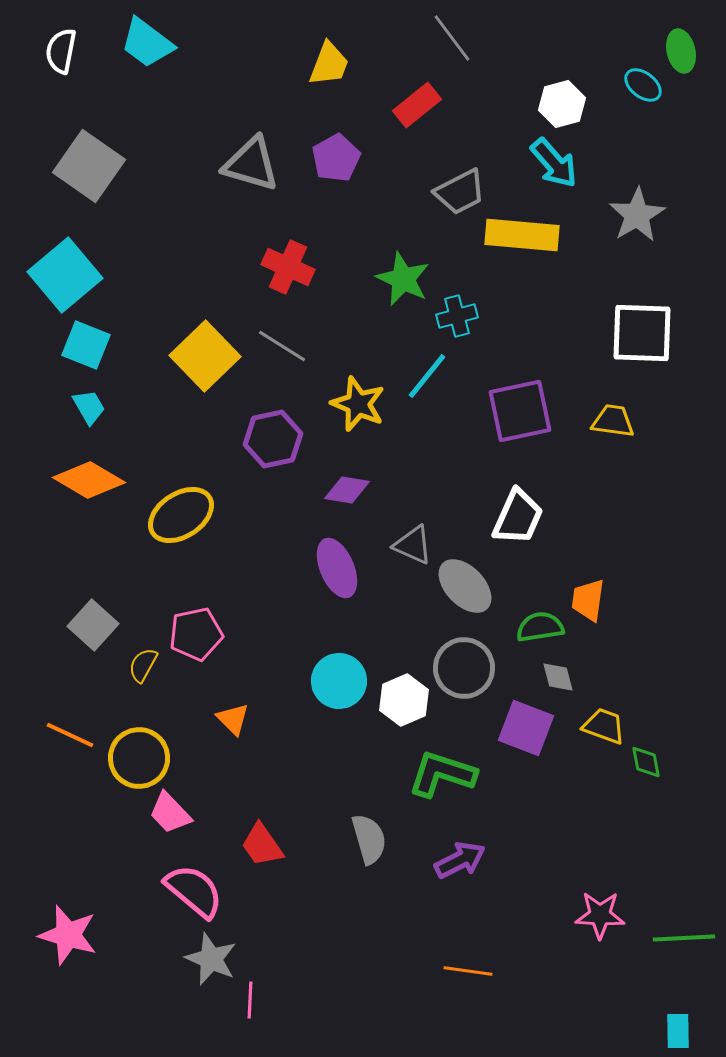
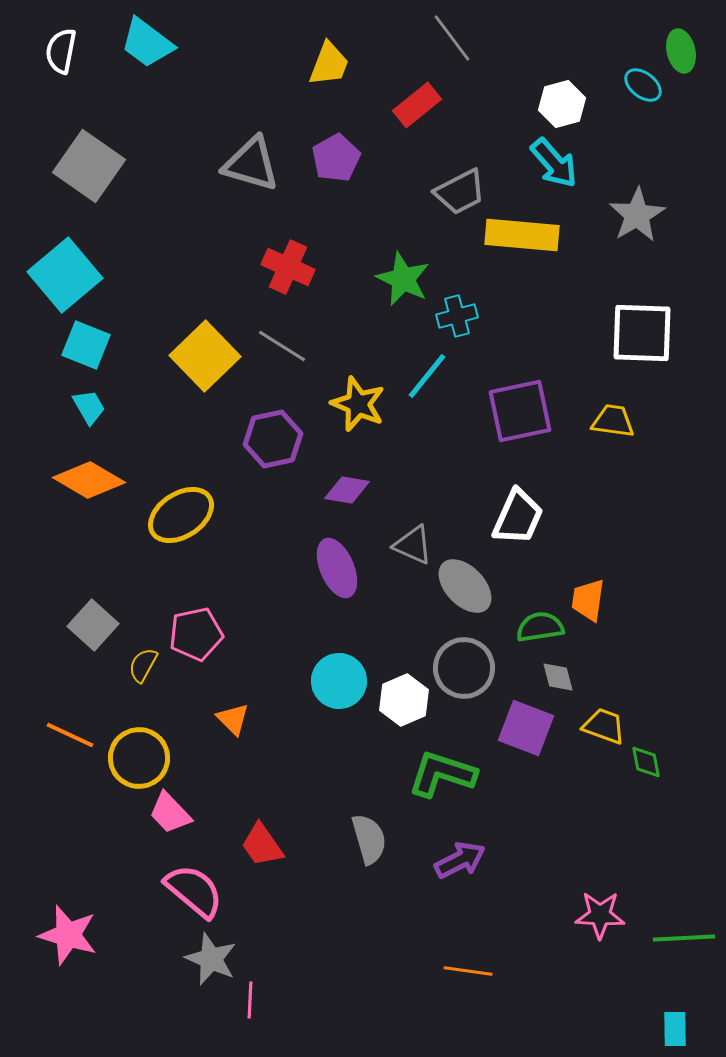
cyan rectangle at (678, 1031): moved 3 px left, 2 px up
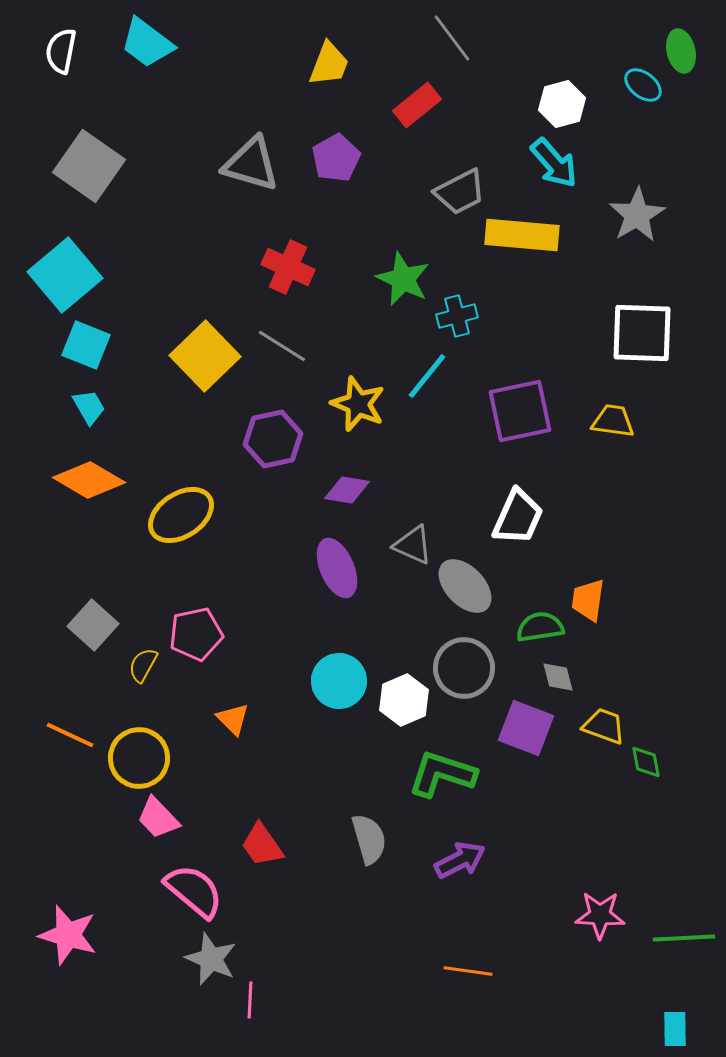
pink trapezoid at (170, 813): moved 12 px left, 5 px down
